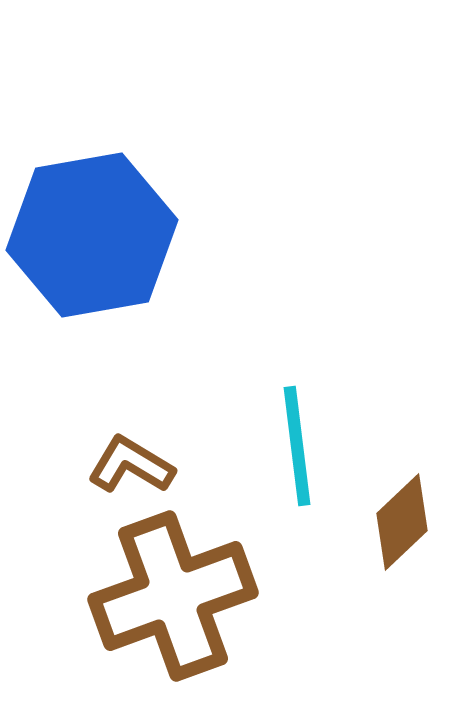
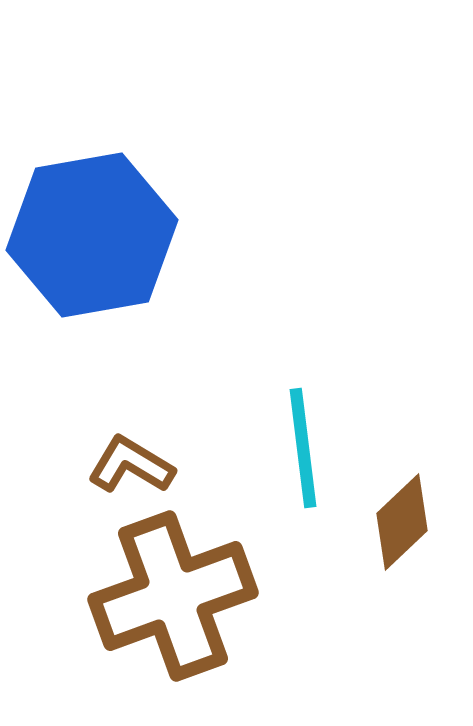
cyan line: moved 6 px right, 2 px down
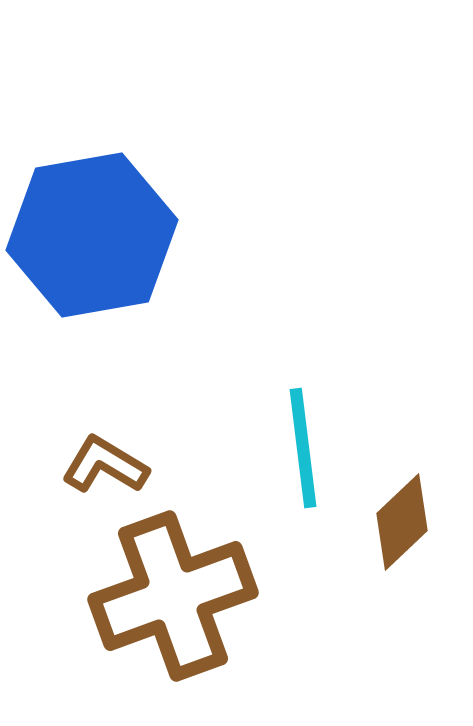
brown L-shape: moved 26 px left
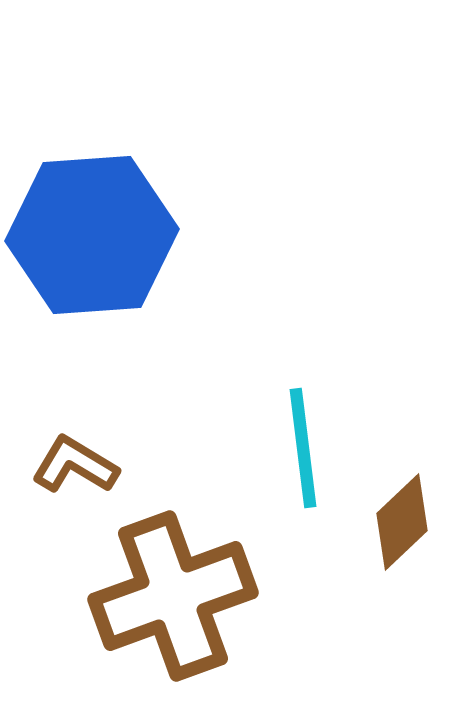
blue hexagon: rotated 6 degrees clockwise
brown L-shape: moved 30 px left
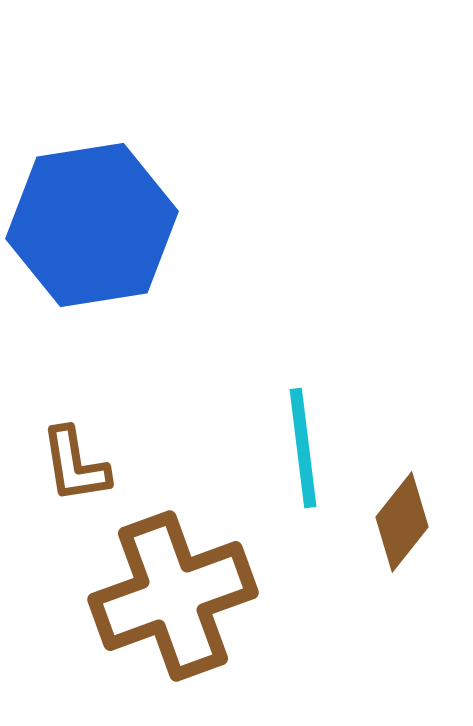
blue hexagon: moved 10 px up; rotated 5 degrees counterclockwise
brown L-shape: rotated 130 degrees counterclockwise
brown diamond: rotated 8 degrees counterclockwise
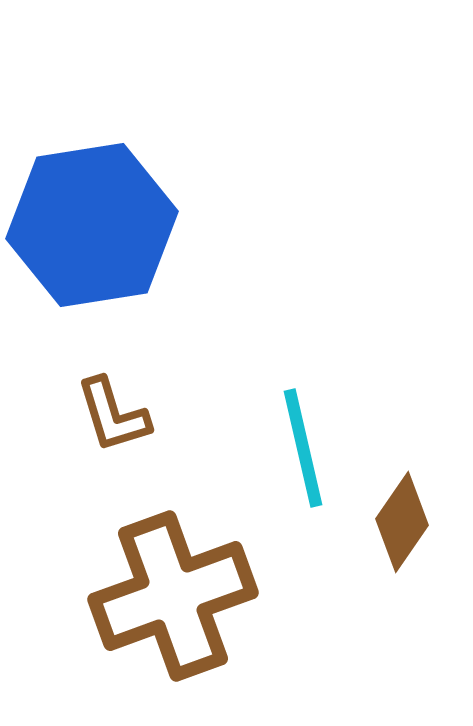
cyan line: rotated 6 degrees counterclockwise
brown L-shape: moved 38 px right, 50 px up; rotated 8 degrees counterclockwise
brown diamond: rotated 4 degrees counterclockwise
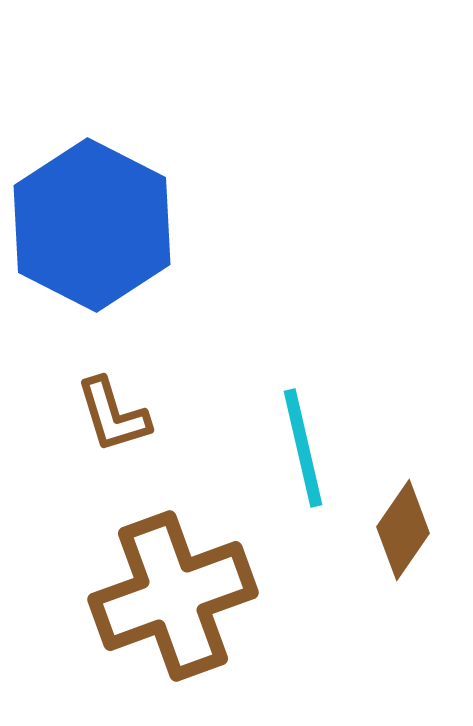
blue hexagon: rotated 24 degrees counterclockwise
brown diamond: moved 1 px right, 8 px down
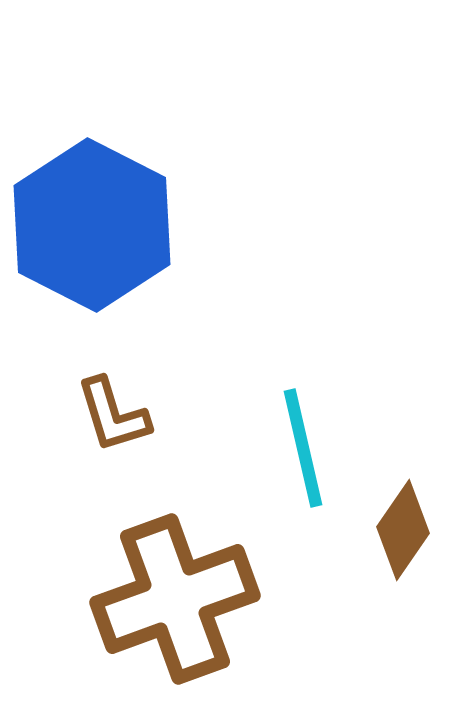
brown cross: moved 2 px right, 3 px down
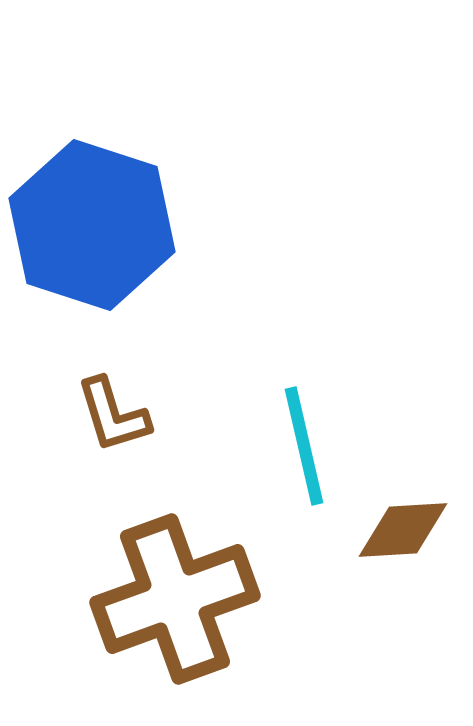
blue hexagon: rotated 9 degrees counterclockwise
cyan line: moved 1 px right, 2 px up
brown diamond: rotated 52 degrees clockwise
